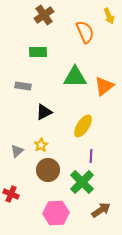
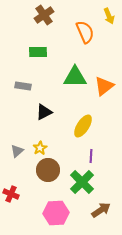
yellow star: moved 1 px left, 3 px down
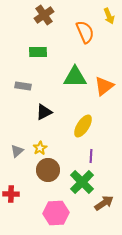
red cross: rotated 21 degrees counterclockwise
brown arrow: moved 3 px right, 7 px up
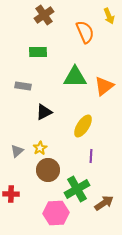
green cross: moved 5 px left, 7 px down; rotated 15 degrees clockwise
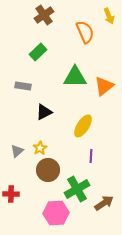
green rectangle: rotated 42 degrees counterclockwise
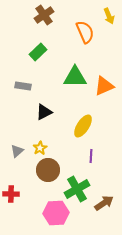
orange triangle: rotated 15 degrees clockwise
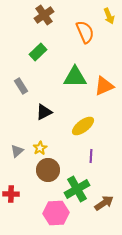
gray rectangle: moved 2 px left; rotated 49 degrees clockwise
yellow ellipse: rotated 20 degrees clockwise
